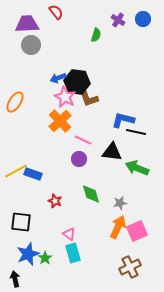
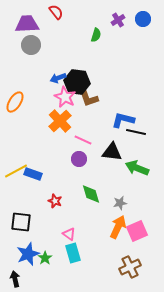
purple cross: rotated 24 degrees clockwise
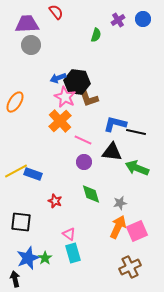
blue L-shape: moved 8 px left, 4 px down
purple circle: moved 5 px right, 3 px down
blue star: moved 4 px down
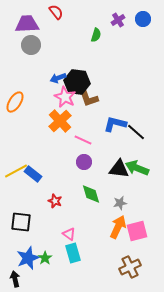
black line: rotated 30 degrees clockwise
black triangle: moved 7 px right, 17 px down
blue rectangle: rotated 18 degrees clockwise
pink square: rotated 10 degrees clockwise
